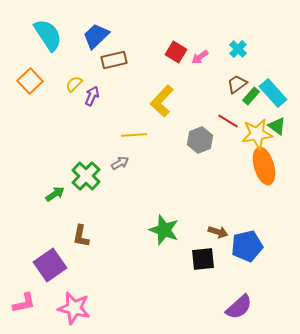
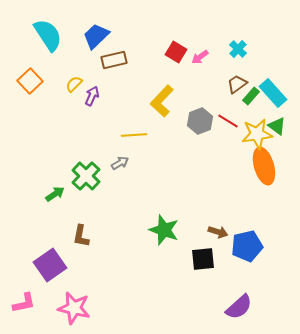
gray hexagon: moved 19 px up
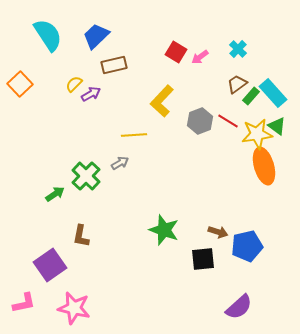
brown rectangle: moved 5 px down
orange square: moved 10 px left, 3 px down
purple arrow: moved 1 px left, 2 px up; rotated 36 degrees clockwise
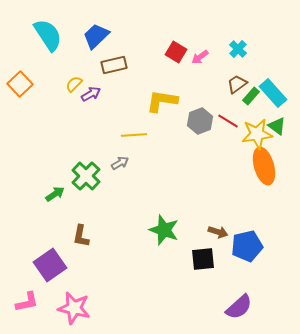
yellow L-shape: rotated 56 degrees clockwise
pink L-shape: moved 3 px right, 1 px up
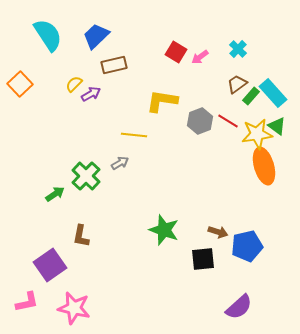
yellow line: rotated 10 degrees clockwise
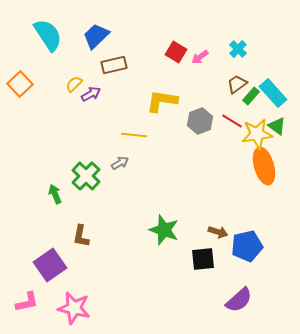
red line: moved 4 px right
green arrow: rotated 78 degrees counterclockwise
purple semicircle: moved 7 px up
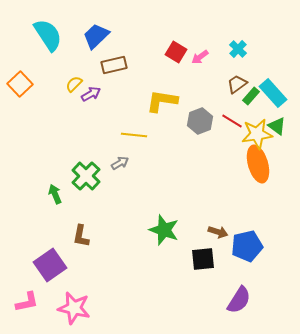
orange ellipse: moved 6 px left, 2 px up
purple semicircle: rotated 16 degrees counterclockwise
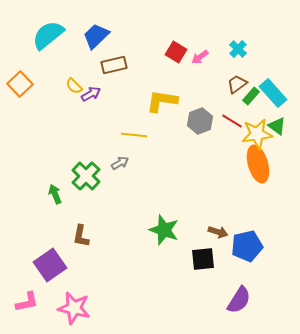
cyan semicircle: rotated 96 degrees counterclockwise
yellow semicircle: moved 2 px down; rotated 90 degrees counterclockwise
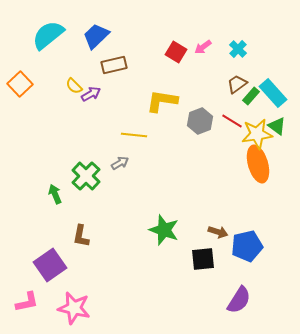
pink arrow: moved 3 px right, 10 px up
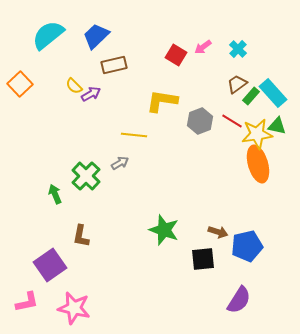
red square: moved 3 px down
green triangle: rotated 24 degrees counterclockwise
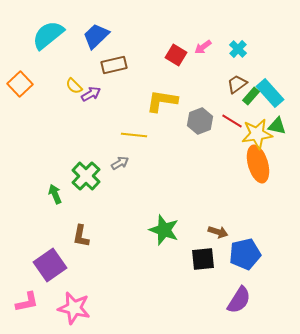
cyan rectangle: moved 3 px left
blue pentagon: moved 2 px left, 8 px down
